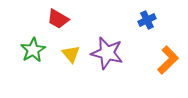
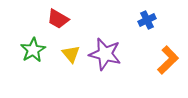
purple star: moved 2 px left, 1 px down
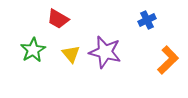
purple star: moved 2 px up
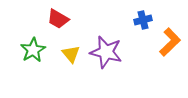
blue cross: moved 4 px left; rotated 12 degrees clockwise
purple star: moved 1 px right
orange L-shape: moved 2 px right, 18 px up
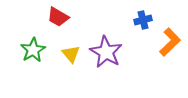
red trapezoid: moved 2 px up
purple star: rotated 16 degrees clockwise
